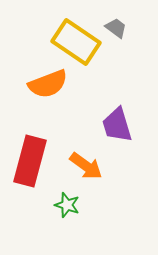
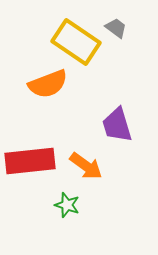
red rectangle: rotated 69 degrees clockwise
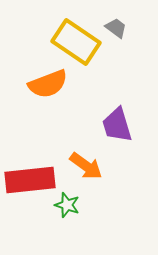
red rectangle: moved 19 px down
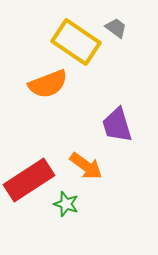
red rectangle: moved 1 px left; rotated 27 degrees counterclockwise
green star: moved 1 px left, 1 px up
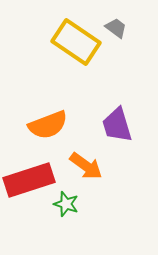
orange semicircle: moved 41 px down
red rectangle: rotated 15 degrees clockwise
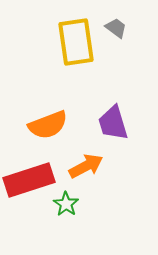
yellow rectangle: rotated 48 degrees clockwise
purple trapezoid: moved 4 px left, 2 px up
orange arrow: rotated 64 degrees counterclockwise
green star: rotated 15 degrees clockwise
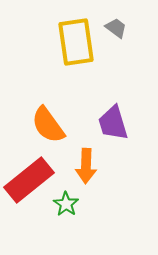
orange semicircle: rotated 75 degrees clockwise
orange arrow: rotated 120 degrees clockwise
red rectangle: rotated 21 degrees counterclockwise
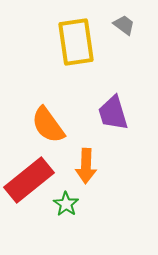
gray trapezoid: moved 8 px right, 3 px up
purple trapezoid: moved 10 px up
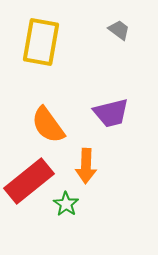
gray trapezoid: moved 5 px left, 5 px down
yellow rectangle: moved 35 px left; rotated 18 degrees clockwise
purple trapezoid: moved 2 px left; rotated 87 degrees counterclockwise
red rectangle: moved 1 px down
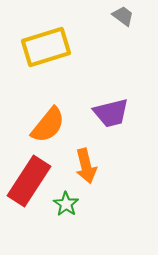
gray trapezoid: moved 4 px right, 14 px up
yellow rectangle: moved 5 px right, 5 px down; rotated 63 degrees clockwise
orange semicircle: rotated 105 degrees counterclockwise
orange arrow: rotated 16 degrees counterclockwise
red rectangle: rotated 18 degrees counterclockwise
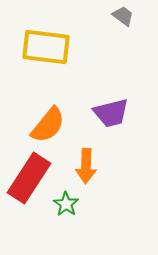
yellow rectangle: rotated 24 degrees clockwise
orange arrow: rotated 16 degrees clockwise
red rectangle: moved 3 px up
